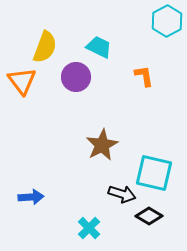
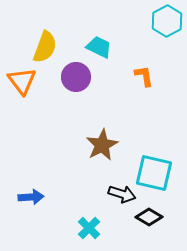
black diamond: moved 1 px down
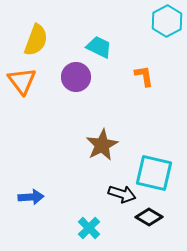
yellow semicircle: moved 9 px left, 7 px up
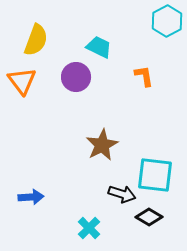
cyan square: moved 1 px right, 2 px down; rotated 6 degrees counterclockwise
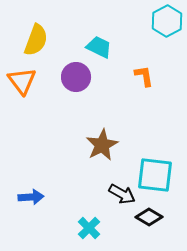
black arrow: rotated 12 degrees clockwise
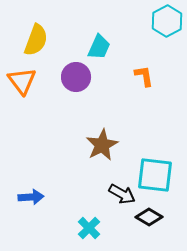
cyan trapezoid: rotated 88 degrees clockwise
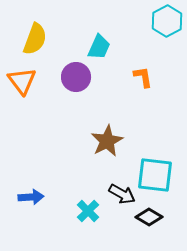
yellow semicircle: moved 1 px left, 1 px up
orange L-shape: moved 1 px left, 1 px down
brown star: moved 5 px right, 4 px up
cyan cross: moved 1 px left, 17 px up
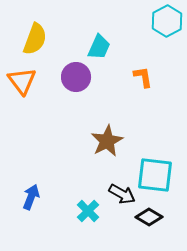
blue arrow: rotated 65 degrees counterclockwise
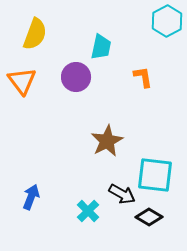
yellow semicircle: moved 5 px up
cyan trapezoid: moved 2 px right; rotated 12 degrees counterclockwise
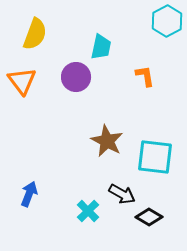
orange L-shape: moved 2 px right, 1 px up
brown star: rotated 16 degrees counterclockwise
cyan square: moved 18 px up
blue arrow: moved 2 px left, 3 px up
